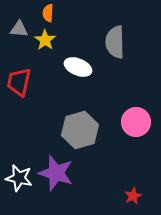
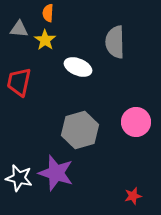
red star: rotated 12 degrees clockwise
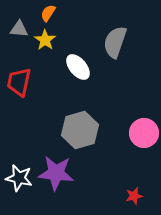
orange semicircle: rotated 30 degrees clockwise
gray semicircle: rotated 20 degrees clockwise
white ellipse: rotated 28 degrees clockwise
pink circle: moved 8 px right, 11 px down
purple star: rotated 12 degrees counterclockwise
red star: moved 1 px right
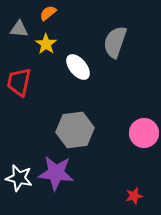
orange semicircle: rotated 18 degrees clockwise
yellow star: moved 1 px right, 4 px down
gray hexagon: moved 5 px left; rotated 9 degrees clockwise
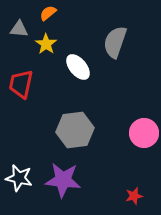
red trapezoid: moved 2 px right, 2 px down
purple star: moved 7 px right, 7 px down
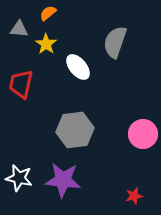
pink circle: moved 1 px left, 1 px down
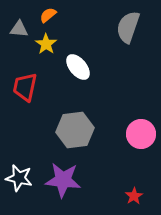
orange semicircle: moved 2 px down
gray semicircle: moved 13 px right, 15 px up
red trapezoid: moved 4 px right, 3 px down
pink circle: moved 2 px left
red star: rotated 18 degrees counterclockwise
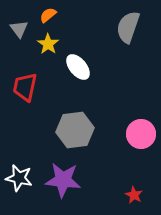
gray triangle: rotated 48 degrees clockwise
yellow star: moved 2 px right
red star: moved 1 px up; rotated 12 degrees counterclockwise
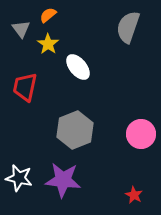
gray triangle: moved 2 px right
gray hexagon: rotated 15 degrees counterclockwise
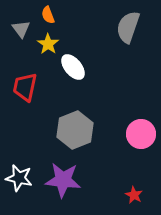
orange semicircle: rotated 72 degrees counterclockwise
white ellipse: moved 5 px left
